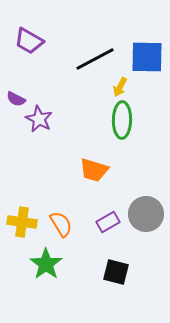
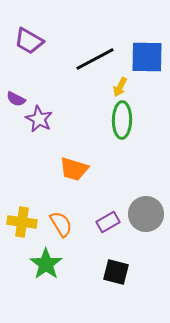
orange trapezoid: moved 20 px left, 1 px up
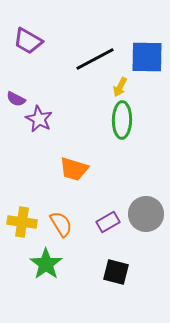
purple trapezoid: moved 1 px left
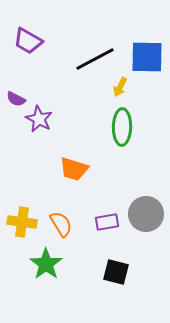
green ellipse: moved 7 px down
purple rectangle: moved 1 px left; rotated 20 degrees clockwise
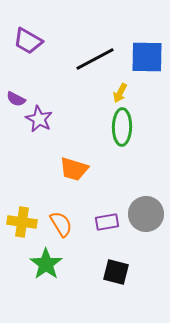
yellow arrow: moved 6 px down
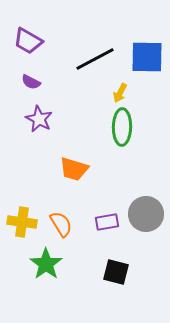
purple semicircle: moved 15 px right, 17 px up
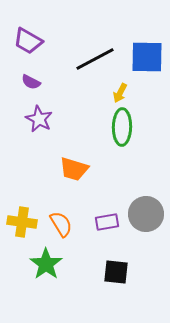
black square: rotated 8 degrees counterclockwise
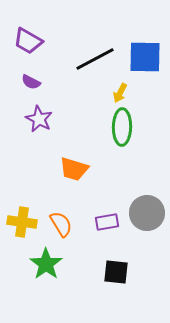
blue square: moved 2 px left
gray circle: moved 1 px right, 1 px up
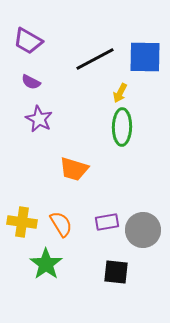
gray circle: moved 4 px left, 17 px down
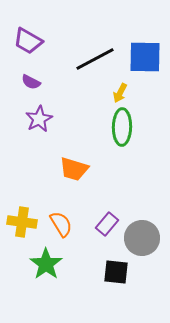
purple star: rotated 16 degrees clockwise
purple rectangle: moved 2 px down; rotated 40 degrees counterclockwise
gray circle: moved 1 px left, 8 px down
